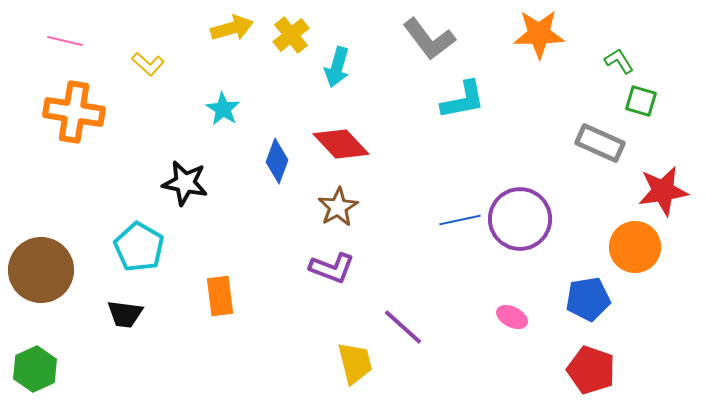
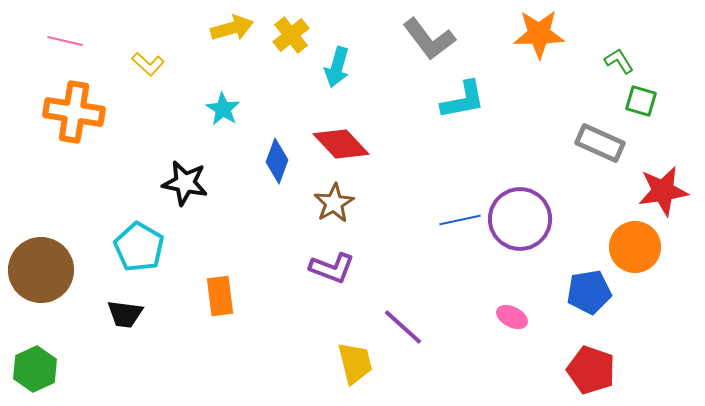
brown star: moved 4 px left, 4 px up
blue pentagon: moved 1 px right, 7 px up
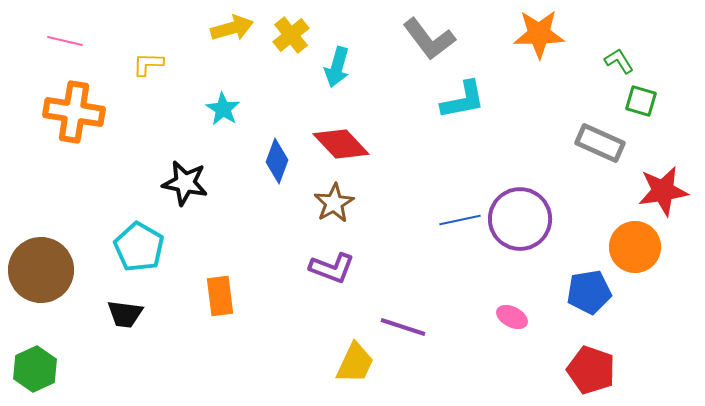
yellow L-shape: rotated 140 degrees clockwise
purple line: rotated 24 degrees counterclockwise
yellow trapezoid: rotated 39 degrees clockwise
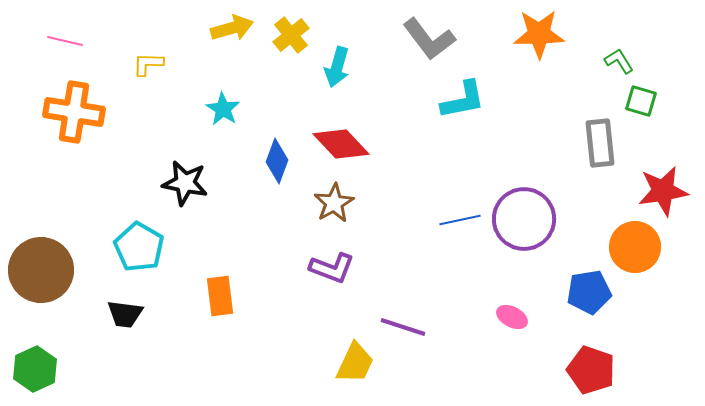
gray rectangle: rotated 60 degrees clockwise
purple circle: moved 4 px right
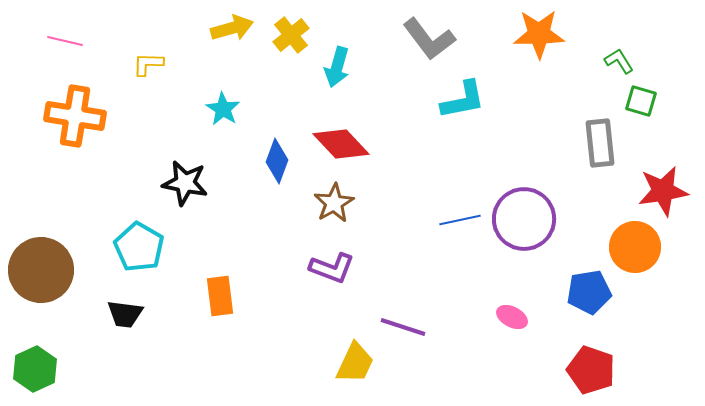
orange cross: moved 1 px right, 4 px down
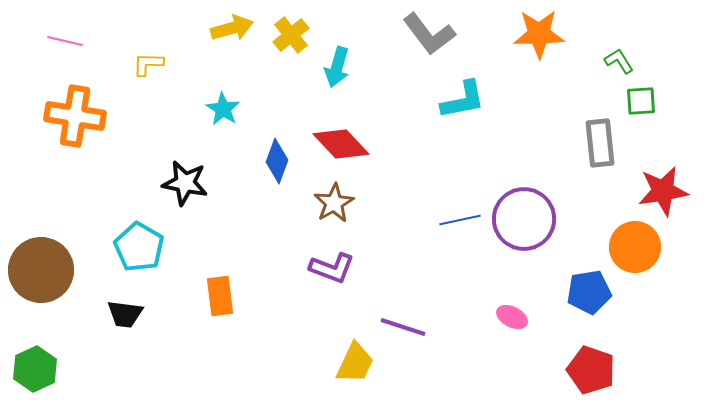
gray L-shape: moved 5 px up
green square: rotated 20 degrees counterclockwise
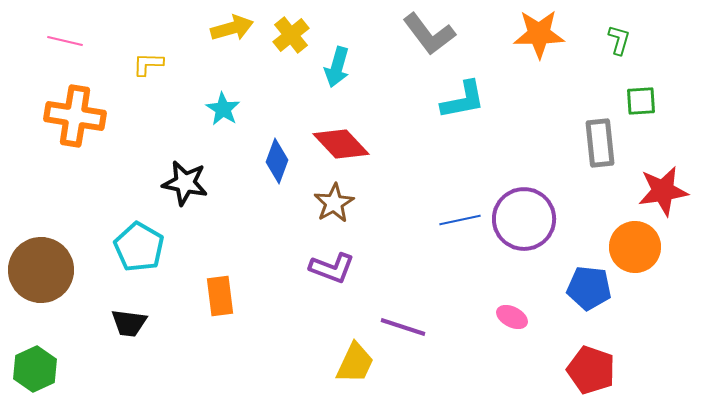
green L-shape: moved 21 px up; rotated 48 degrees clockwise
blue pentagon: moved 4 px up; rotated 15 degrees clockwise
black trapezoid: moved 4 px right, 9 px down
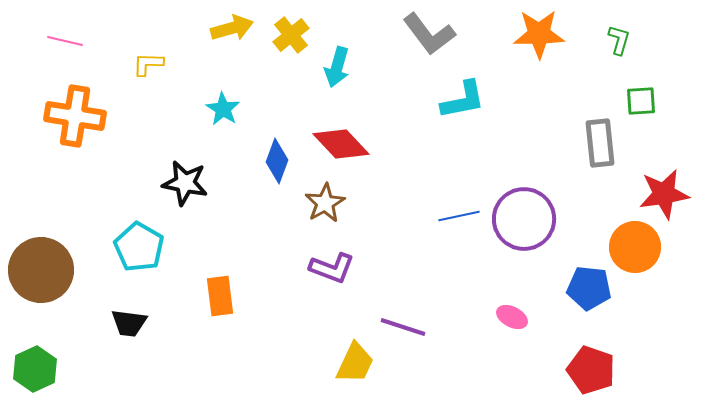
red star: moved 1 px right, 3 px down
brown star: moved 9 px left
blue line: moved 1 px left, 4 px up
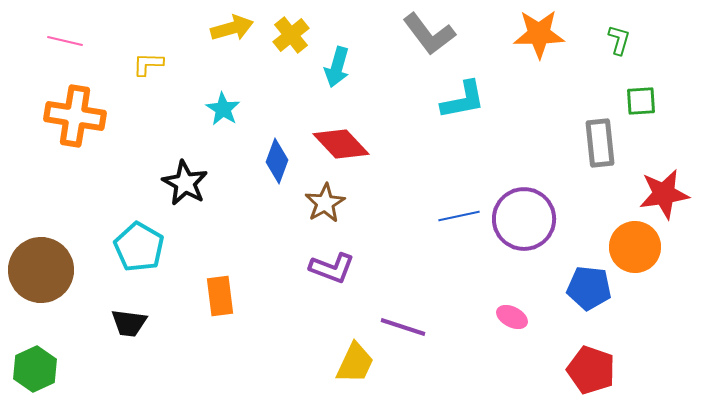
black star: rotated 18 degrees clockwise
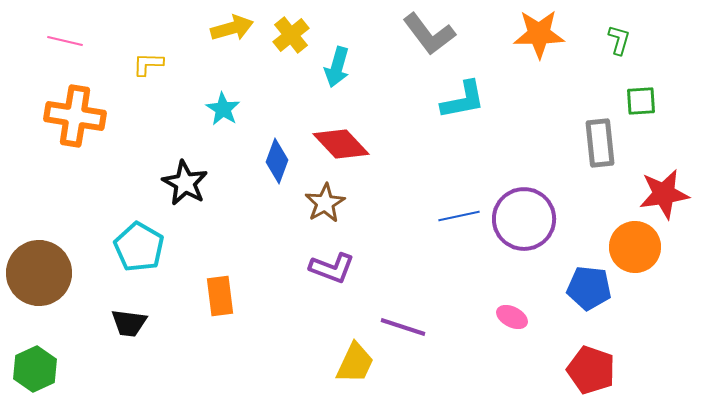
brown circle: moved 2 px left, 3 px down
